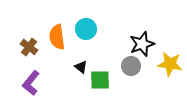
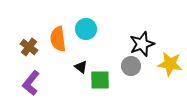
orange semicircle: moved 1 px right, 2 px down
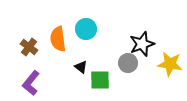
gray circle: moved 3 px left, 3 px up
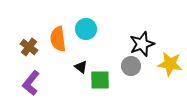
gray circle: moved 3 px right, 3 px down
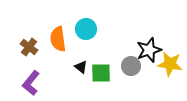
black star: moved 7 px right, 6 px down
green square: moved 1 px right, 7 px up
